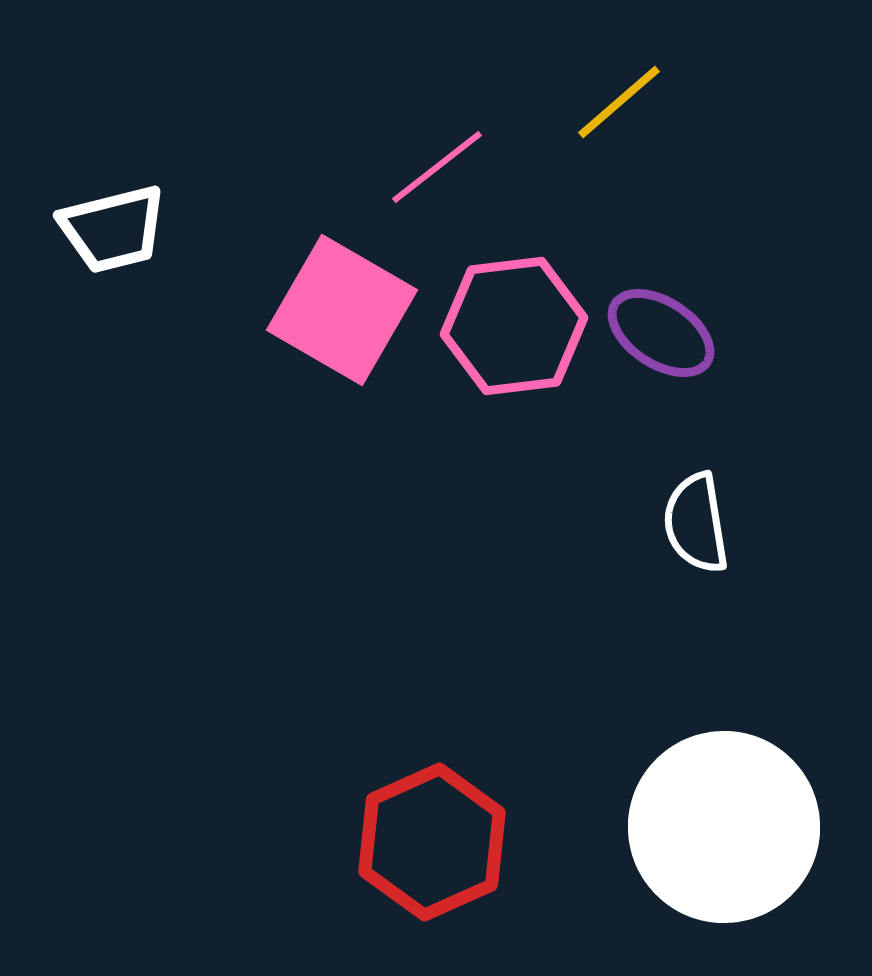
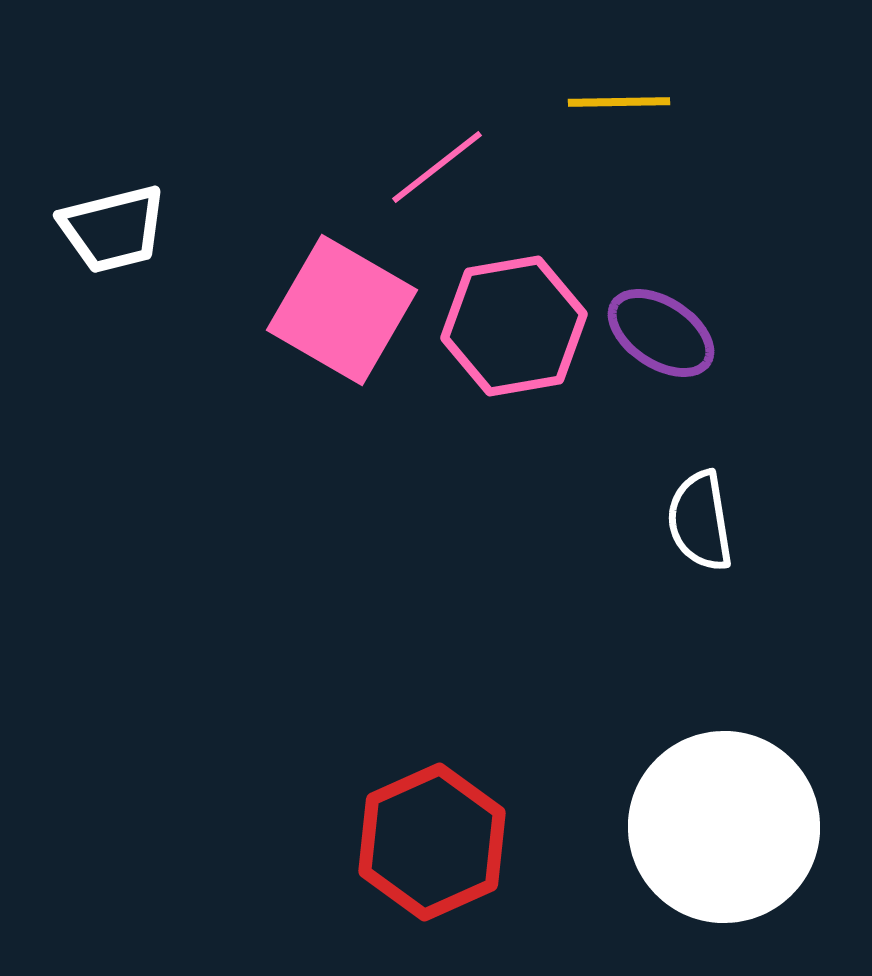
yellow line: rotated 40 degrees clockwise
pink hexagon: rotated 3 degrees counterclockwise
white semicircle: moved 4 px right, 2 px up
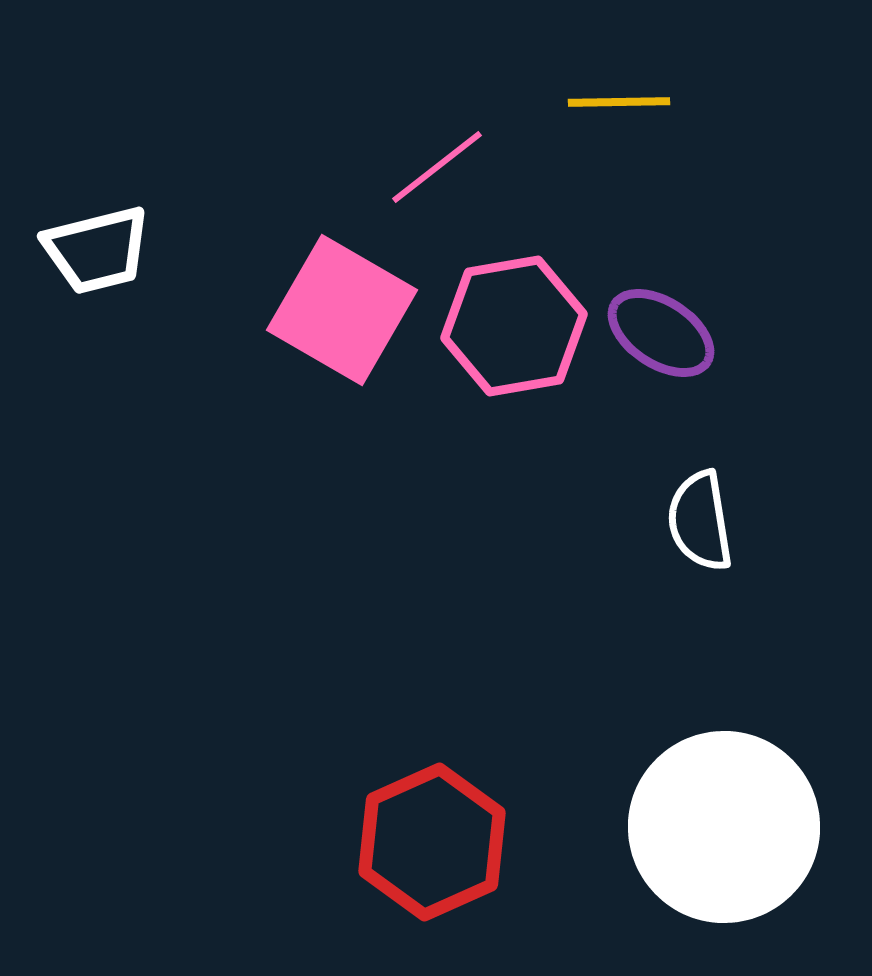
white trapezoid: moved 16 px left, 21 px down
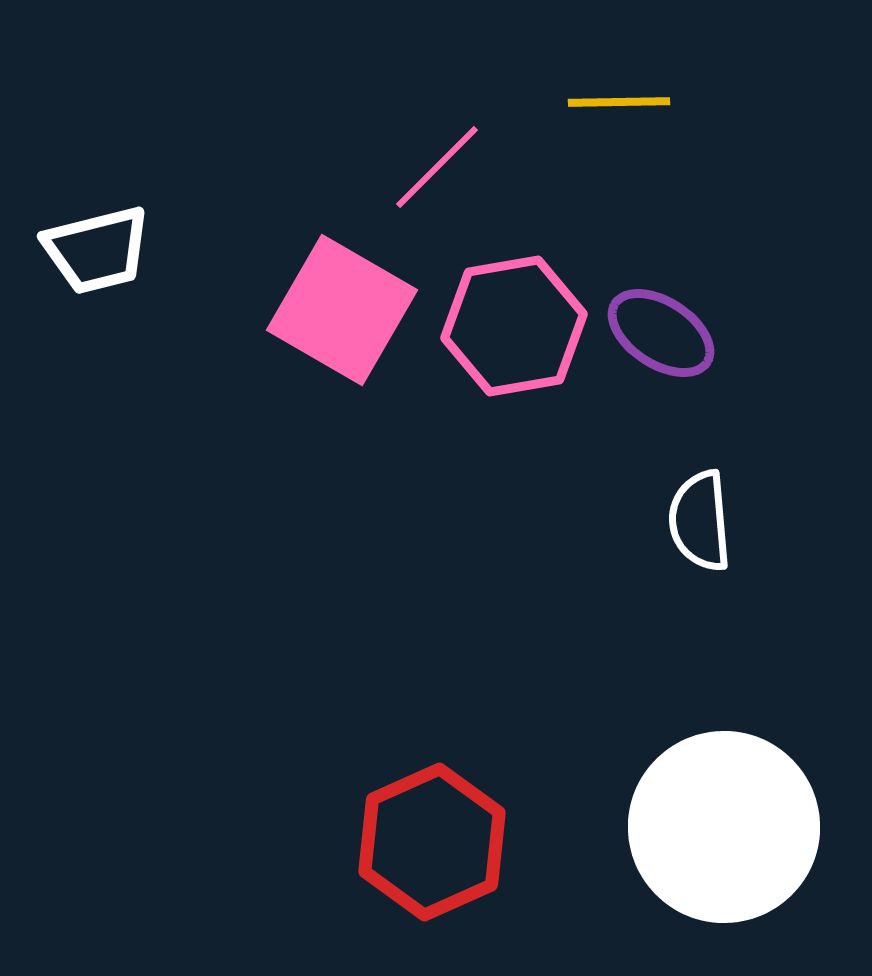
pink line: rotated 7 degrees counterclockwise
white semicircle: rotated 4 degrees clockwise
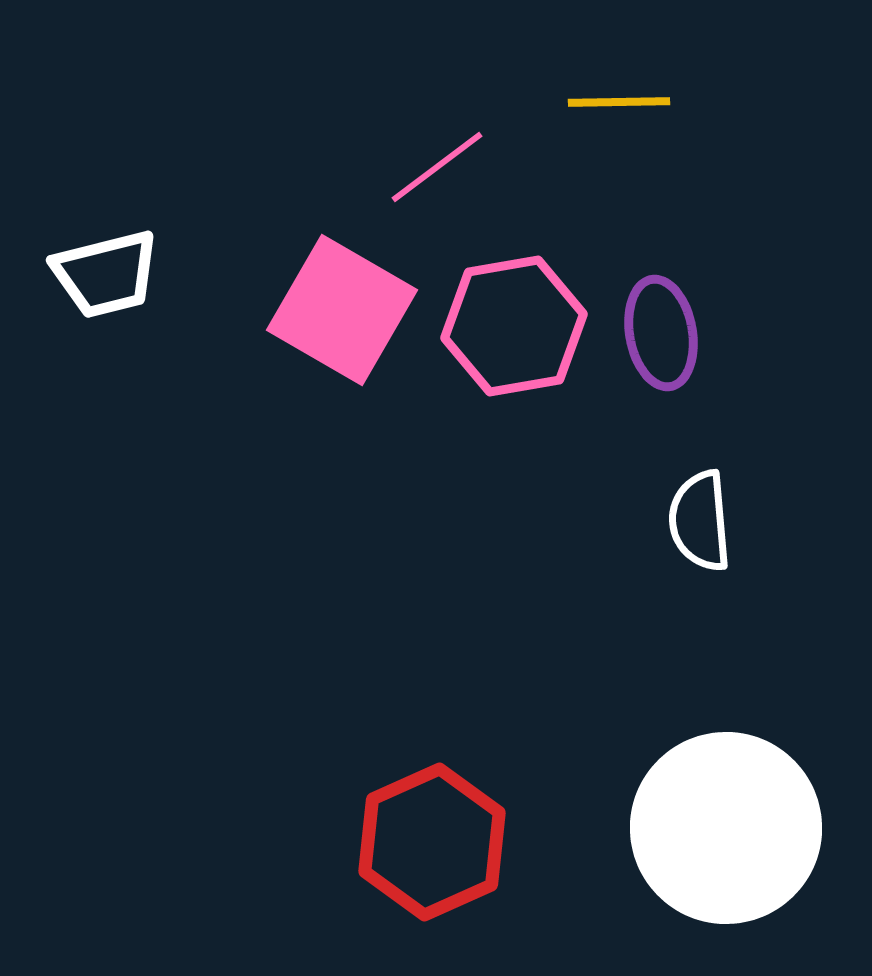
pink line: rotated 8 degrees clockwise
white trapezoid: moved 9 px right, 24 px down
purple ellipse: rotated 47 degrees clockwise
white circle: moved 2 px right, 1 px down
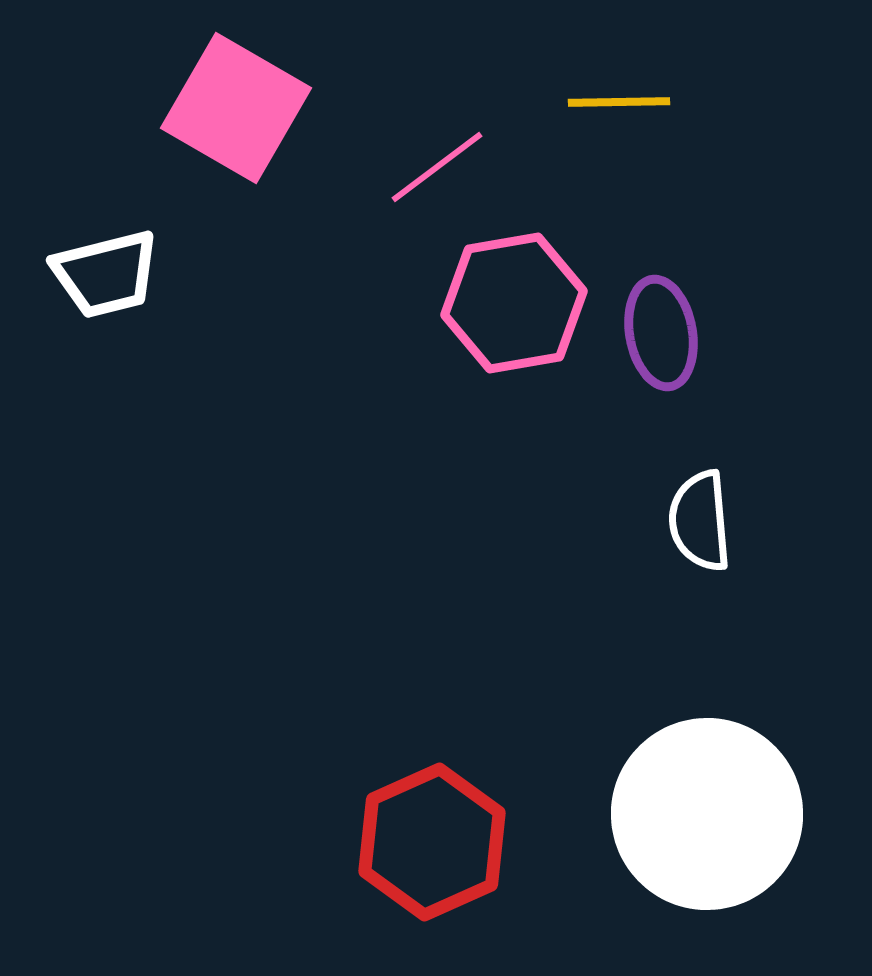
pink square: moved 106 px left, 202 px up
pink hexagon: moved 23 px up
white circle: moved 19 px left, 14 px up
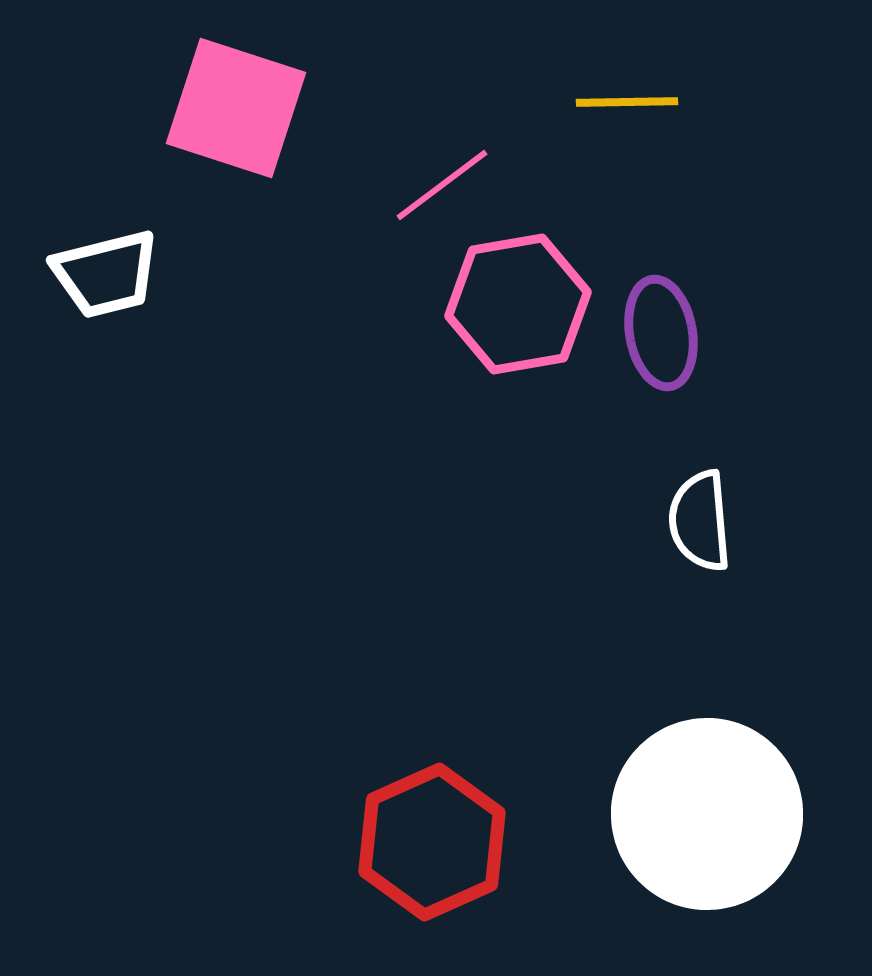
yellow line: moved 8 px right
pink square: rotated 12 degrees counterclockwise
pink line: moved 5 px right, 18 px down
pink hexagon: moved 4 px right, 1 px down
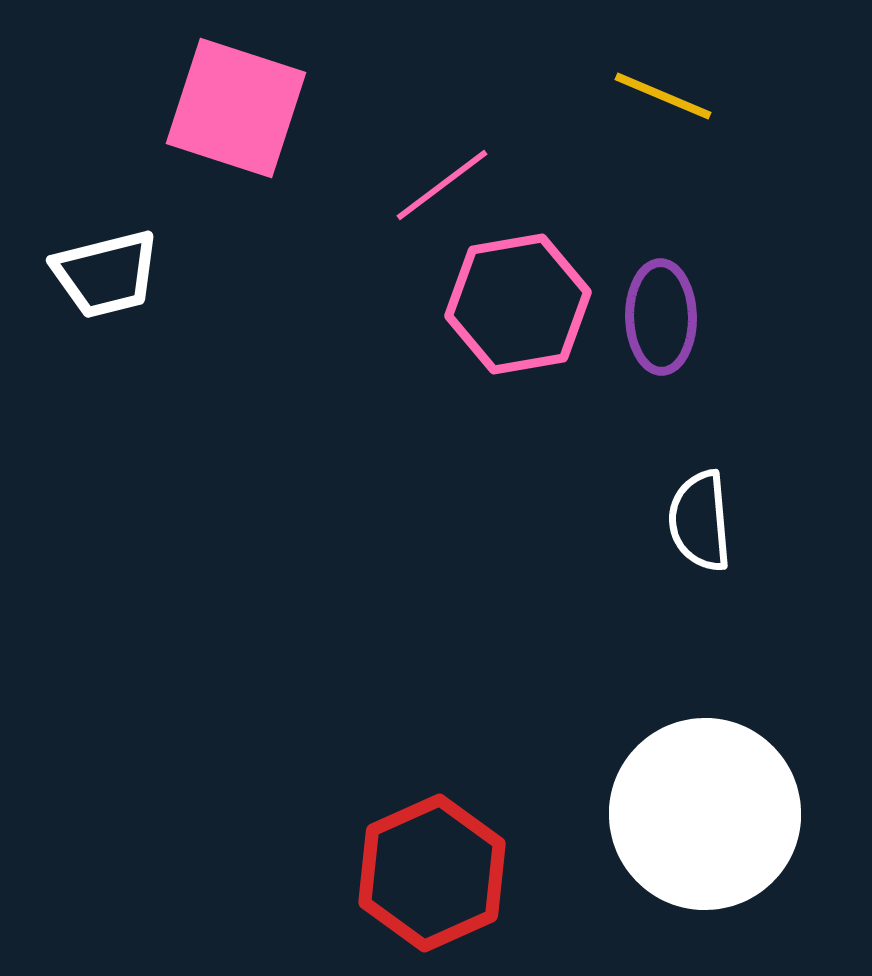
yellow line: moved 36 px right, 6 px up; rotated 24 degrees clockwise
purple ellipse: moved 16 px up; rotated 9 degrees clockwise
white circle: moved 2 px left
red hexagon: moved 31 px down
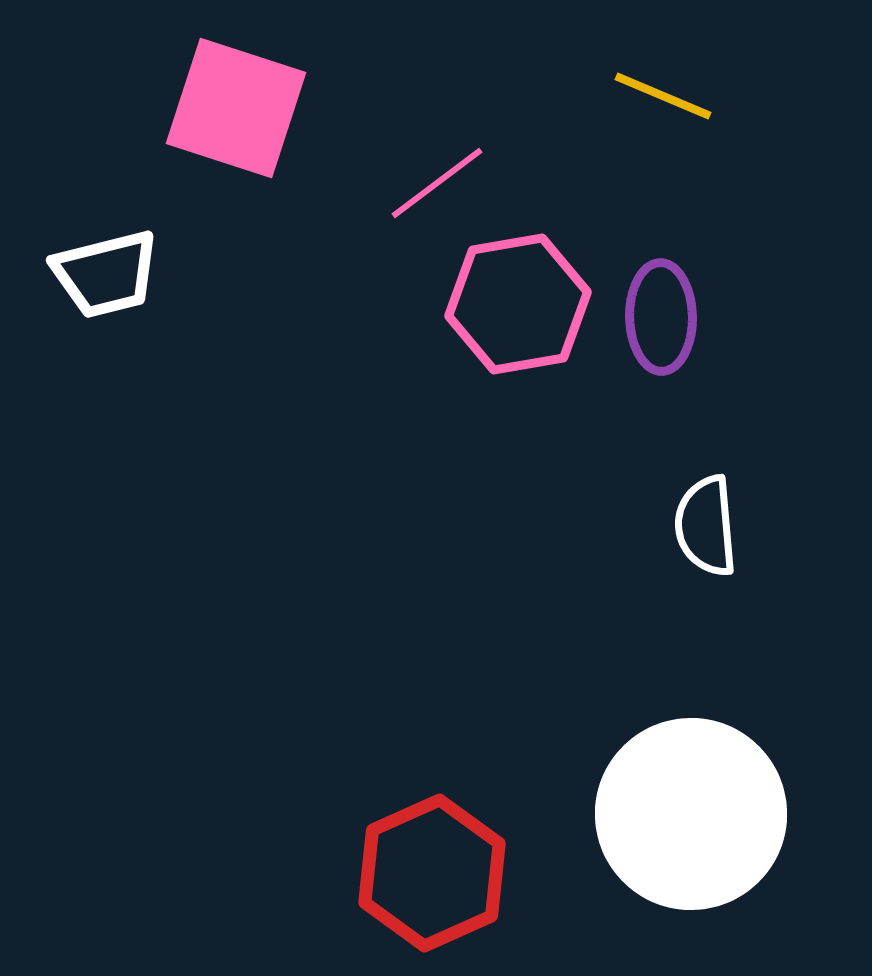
pink line: moved 5 px left, 2 px up
white semicircle: moved 6 px right, 5 px down
white circle: moved 14 px left
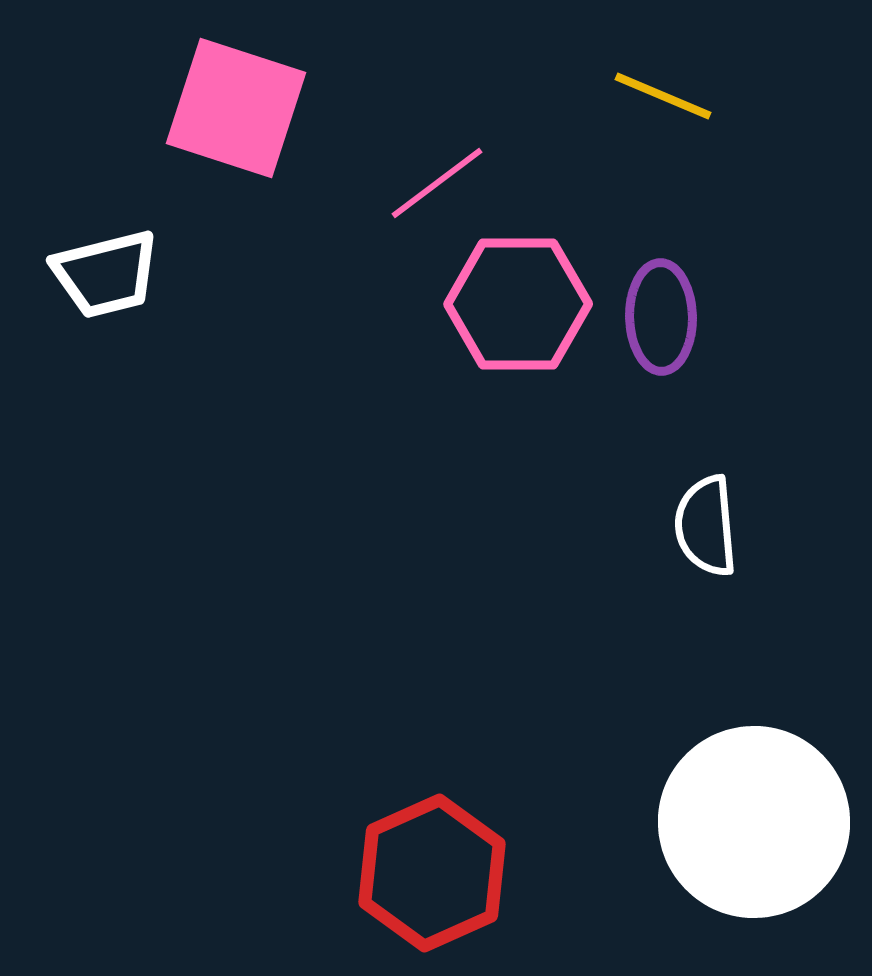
pink hexagon: rotated 10 degrees clockwise
white circle: moved 63 px right, 8 px down
